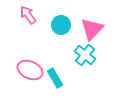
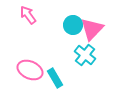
cyan circle: moved 12 px right
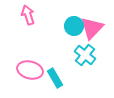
pink arrow: rotated 18 degrees clockwise
cyan circle: moved 1 px right, 1 px down
pink triangle: moved 1 px up
pink ellipse: rotated 10 degrees counterclockwise
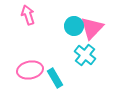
pink ellipse: rotated 25 degrees counterclockwise
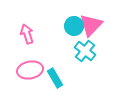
pink arrow: moved 1 px left, 19 px down
pink triangle: moved 1 px left, 3 px up
cyan cross: moved 4 px up
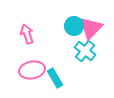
pink triangle: moved 3 px down
pink ellipse: moved 2 px right
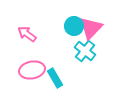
pink arrow: rotated 36 degrees counterclockwise
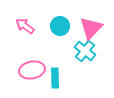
cyan circle: moved 14 px left
pink arrow: moved 2 px left, 8 px up
cyan rectangle: rotated 30 degrees clockwise
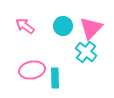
cyan circle: moved 3 px right
cyan cross: moved 1 px right, 1 px down
